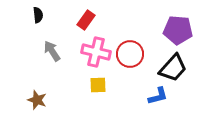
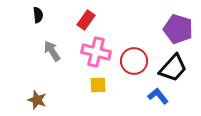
purple pentagon: moved 1 px up; rotated 12 degrees clockwise
red circle: moved 4 px right, 7 px down
blue L-shape: rotated 115 degrees counterclockwise
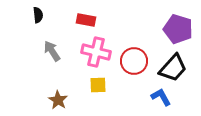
red rectangle: rotated 66 degrees clockwise
blue L-shape: moved 3 px right, 1 px down; rotated 10 degrees clockwise
brown star: moved 21 px right; rotated 12 degrees clockwise
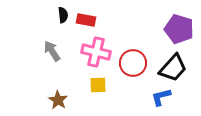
black semicircle: moved 25 px right
purple pentagon: moved 1 px right
red circle: moved 1 px left, 2 px down
blue L-shape: rotated 75 degrees counterclockwise
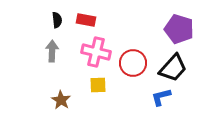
black semicircle: moved 6 px left, 5 px down
gray arrow: rotated 35 degrees clockwise
brown star: moved 3 px right
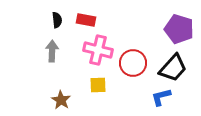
pink cross: moved 2 px right, 2 px up
